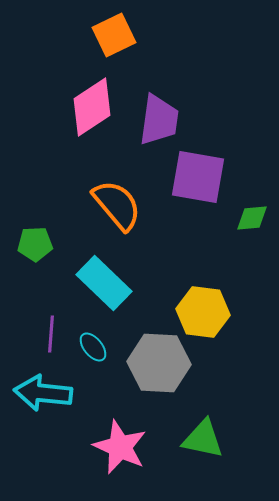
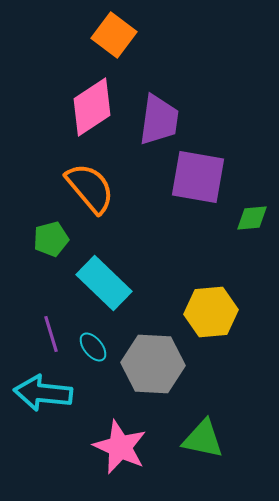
orange square: rotated 27 degrees counterclockwise
orange semicircle: moved 27 px left, 17 px up
green pentagon: moved 16 px right, 5 px up; rotated 12 degrees counterclockwise
yellow hexagon: moved 8 px right; rotated 12 degrees counterclockwise
purple line: rotated 21 degrees counterclockwise
gray hexagon: moved 6 px left, 1 px down
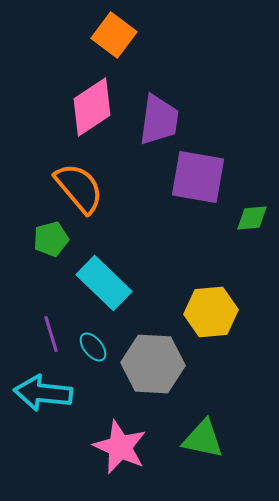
orange semicircle: moved 11 px left
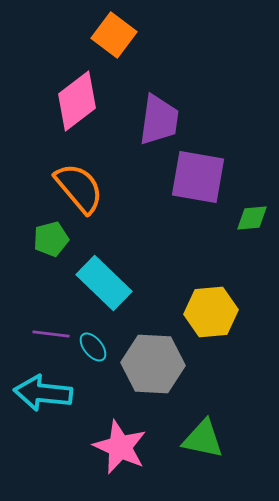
pink diamond: moved 15 px left, 6 px up; rotated 4 degrees counterclockwise
purple line: rotated 66 degrees counterclockwise
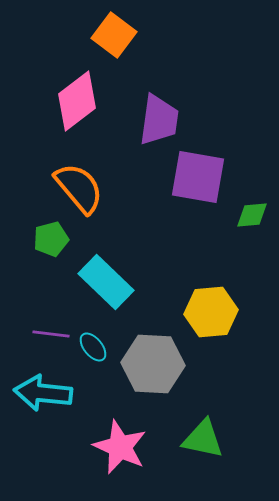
green diamond: moved 3 px up
cyan rectangle: moved 2 px right, 1 px up
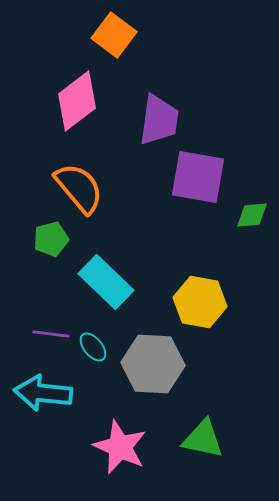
yellow hexagon: moved 11 px left, 10 px up; rotated 15 degrees clockwise
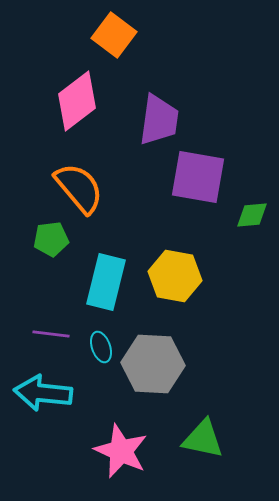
green pentagon: rotated 8 degrees clockwise
cyan rectangle: rotated 60 degrees clockwise
yellow hexagon: moved 25 px left, 26 px up
cyan ellipse: moved 8 px right; rotated 20 degrees clockwise
pink star: moved 1 px right, 4 px down
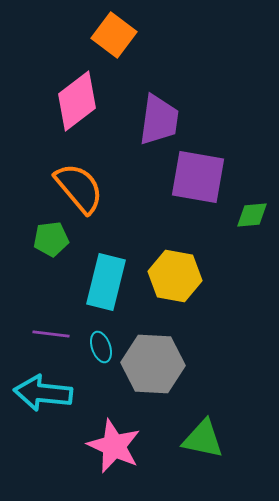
pink star: moved 7 px left, 5 px up
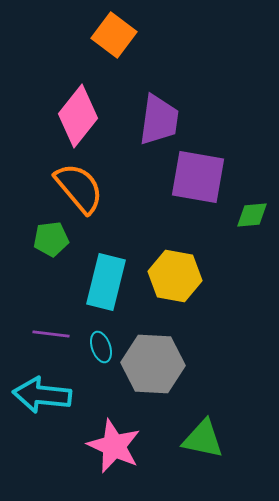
pink diamond: moved 1 px right, 15 px down; rotated 14 degrees counterclockwise
cyan arrow: moved 1 px left, 2 px down
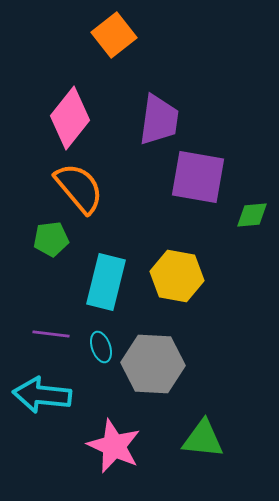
orange square: rotated 15 degrees clockwise
pink diamond: moved 8 px left, 2 px down
yellow hexagon: moved 2 px right
green triangle: rotated 6 degrees counterclockwise
